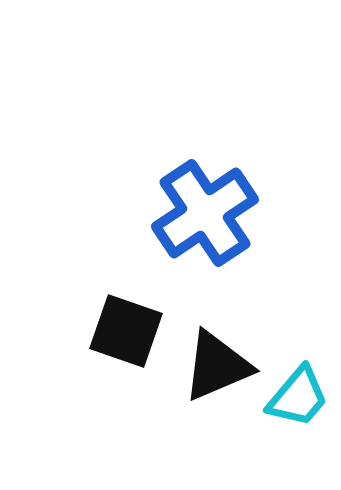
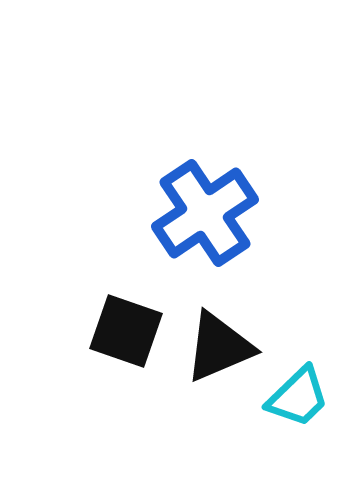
black triangle: moved 2 px right, 19 px up
cyan trapezoid: rotated 6 degrees clockwise
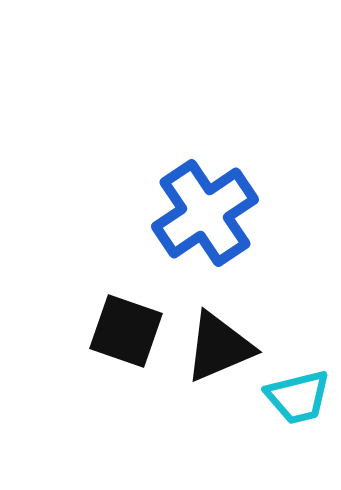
cyan trapezoid: rotated 30 degrees clockwise
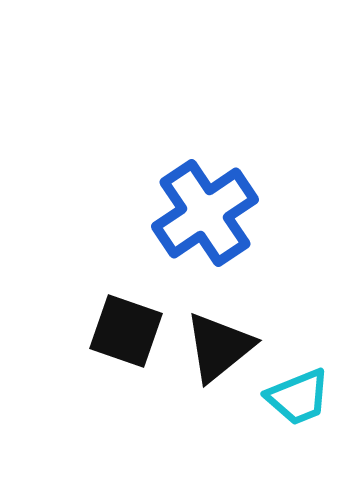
black triangle: rotated 16 degrees counterclockwise
cyan trapezoid: rotated 8 degrees counterclockwise
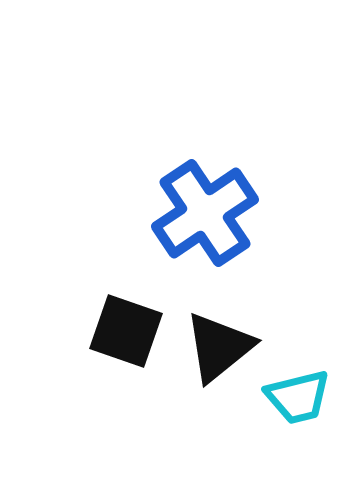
cyan trapezoid: rotated 8 degrees clockwise
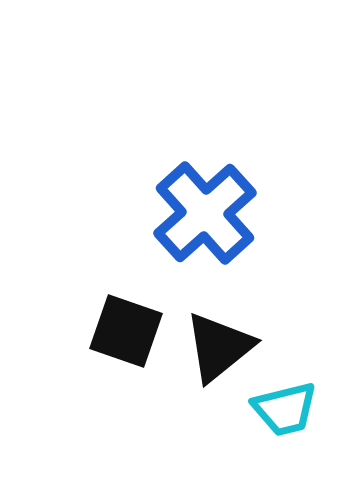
blue cross: rotated 8 degrees counterclockwise
cyan trapezoid: moved 13 px left, 12 px down
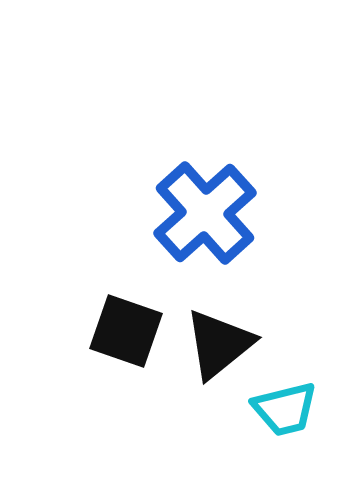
black triangle: moved 3 px up
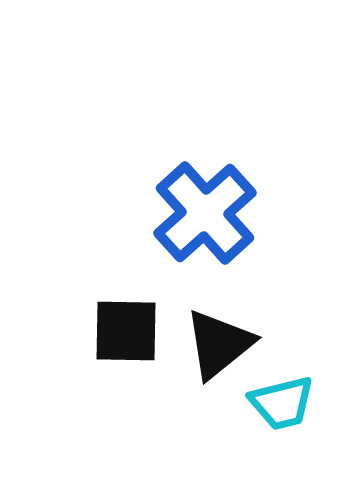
black square: rotated 18 degrees counterclockwise
cyan trapezoid: moved 3 px left, 6 px up
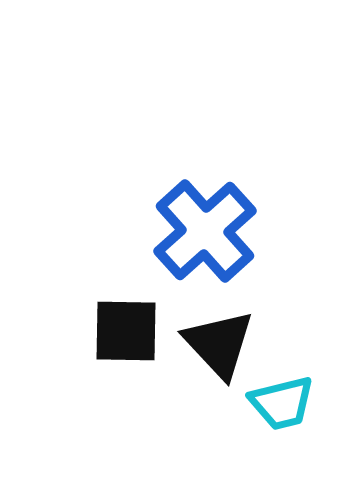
blue cross: moved 18 px down
black triangle: rotated 34 degrees counterclockwise
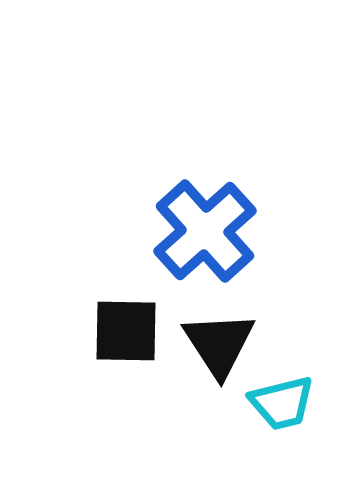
black triangle: rotated 10 degrees clockwise
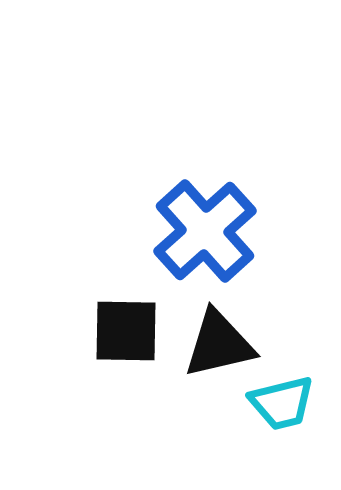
black triangle: rotated 50 degrees clockwise
